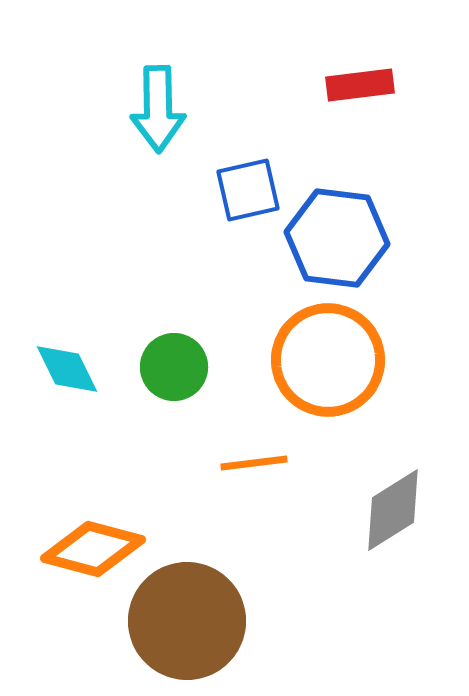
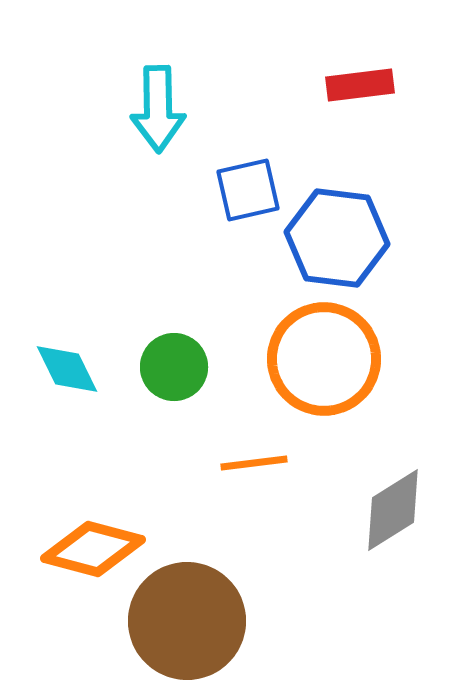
orange circle: moved 4 px left, 1 px up
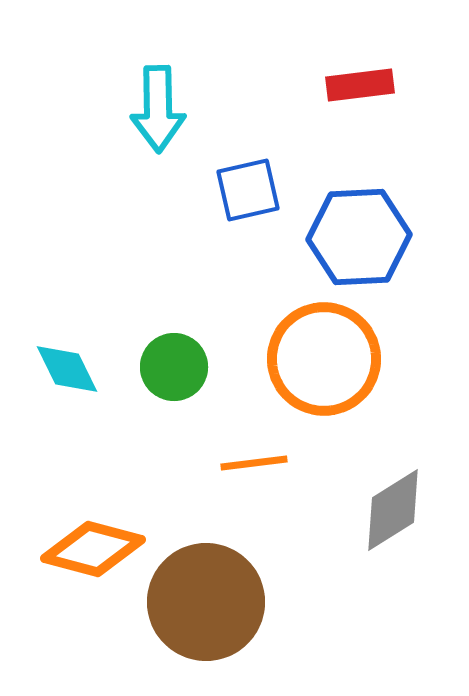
blue hexagon: moved 22 px right, 1 px up; rotated 10 degrees counterclockwise
brown circle: moved 19 px right, 19 px up
